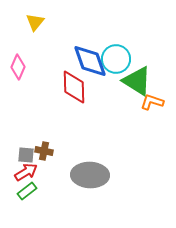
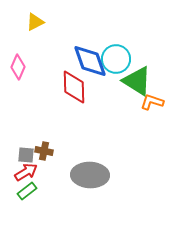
yellow triangle: rotated 24 degrees clockwise
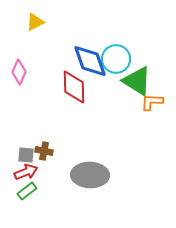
pink diamond: moved 1 px right, 5 px down
orange L-shape: rotated 15 degrees counterclockwise
red arrow: rotated 10 degrees clockwise
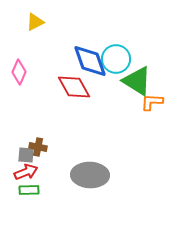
red diamond: rotated 28 degrees counterclockwise
brown cross: moved 6 px left, 4 px up
green rectangle: moved 2 px right, 1 px up; rotated 36 degrees clockwise
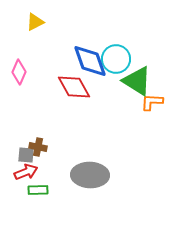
green rectangle: moved 9 px right
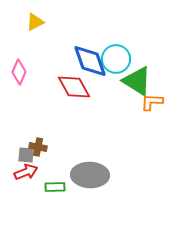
green rectangle: moved 17 px right, 3 px up
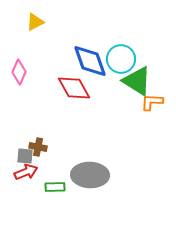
cyan circle: moved 5 px right
red diamond: moved 1 px down
gray square: moved 1 px left, 1 px down
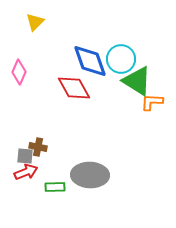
yellow triangle: rotated 18 degrees counterclockwise
